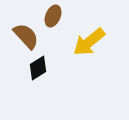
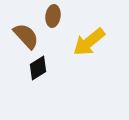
brown ellipse: rotated 15 degrees counterclockwise
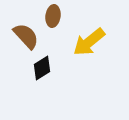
black diamond: moved 4 px right
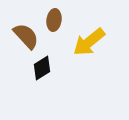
brown ellipse: moved 1 px right, 4 px down
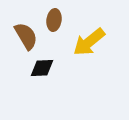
brown semicircle: rotated 12 degrees clockwise
black diamond: rotated 30 degrees clockwise
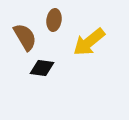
brown semicircle: moved 1 px left, 1 px down
black diamond: rotated 10 degrees clockwise
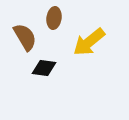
brown ellipse: moved 2 px up
black diamond: moved 2 px right
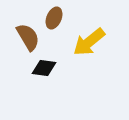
brown ellipse: rotated 15 degrees clockwise
brown semicircle: moved 3 px right
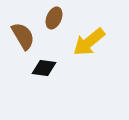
brown semicircle: moved 5 px left, 1 px up
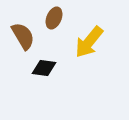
yellow arrow: rotated 12 degrees counterclockwise
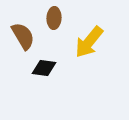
brown ellipse: rotated 20 degrees counterclockwise
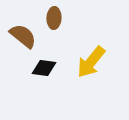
brown semicircle: rotated 20 degrees counterclockwise
yellow arrow: moved 2 px right, 20 px down
